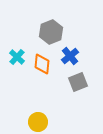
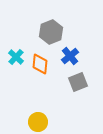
cyan cross: moved 1 px left
orange diamond: moved 2 px left
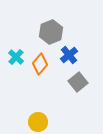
blue cross: moved 1 px left, 1 px up
orange diamond: rotated 35 degrees clockwise
gray square: rotated 18 degrees counterclockwise
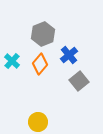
gray hexagon: moved 8 px left, 2 px down
cyan cross: moved 4 px left, 4 px down
gray square: moved 1 px right, 1 px up
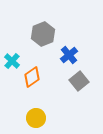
orange diamond: moved 8 px left, 13 px down; rotated 15 degrees clockwise
yellow circle: moved 2 px left, 4 px up
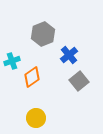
cyan cross: rotated 28 degrees clockwise
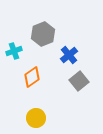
cyan cross: moved 2 px right, 10 px up
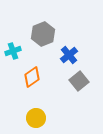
cyan cross: moved 1 px left
